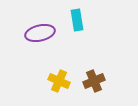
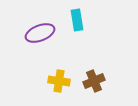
purple ellipse: rotated 8 degrees counterclockwise
yellow cross: rotated 15 degrees counterclockwise
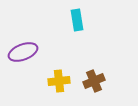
purple ellipse: moved 17 px left, 19 px down
yellow cross: rotated 15 degrees counterclockwise
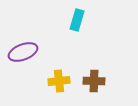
cyan rectangle: rotated 25 degrees clockwise
brown cross: rotated 25 degrees clockwise
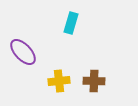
cyan rectangle: moved 6 px left, 3 px down
purple ellipse: rotated 68 degrees clockwise
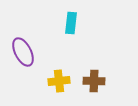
cyan rectangle: rotated 10 degrees counterclockwise
purple ellipse: rotated 16 degrees clockwise
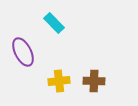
cyan rectangle: moved 17 px left; rotated 50 degrees counterclockwise
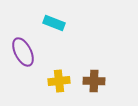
cyan rectangle: rotated 25 degrees counterclockwise
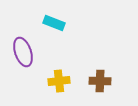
purple ellipse: rotated 8 degrees clockwise
brown cross: moved 6 px right
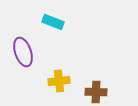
cyan rectangle: moved 1 px left, 1 px up
brown cross: moved 4 px left, 11 px down
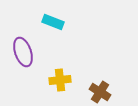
yellow cross: moved 1 px right, 1 px up
brown cross: moved 4 px right; rotated 30 degrees clockwise
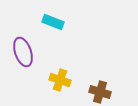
yellow cross: rotated 25 degrees clockwise
brown cross: rotated 15 degrees counterclockwise
